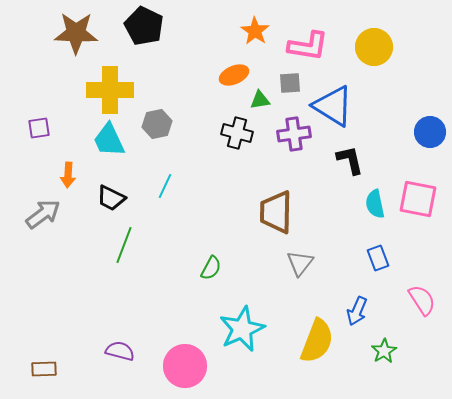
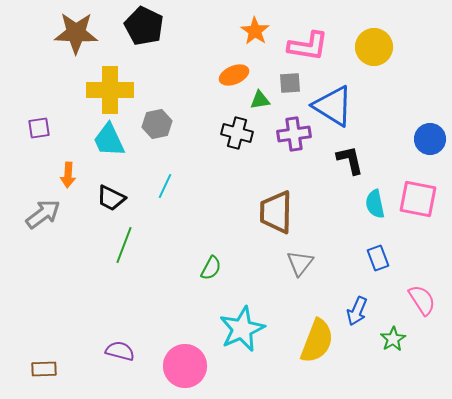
blue circle: moved 7 px down
green star: moved 9 px right, 12 px up
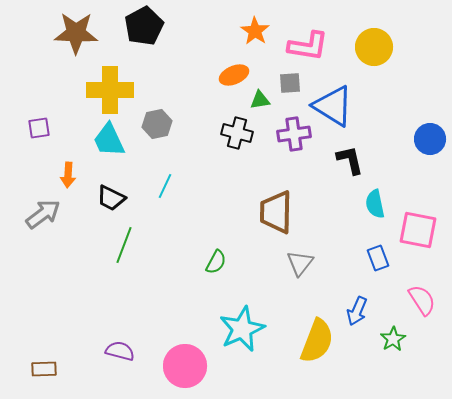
black pentagon: rotated 18 degrees clockwise
pink square: moved 31 px down
green semicircle: moved 5 px right, 6 px up
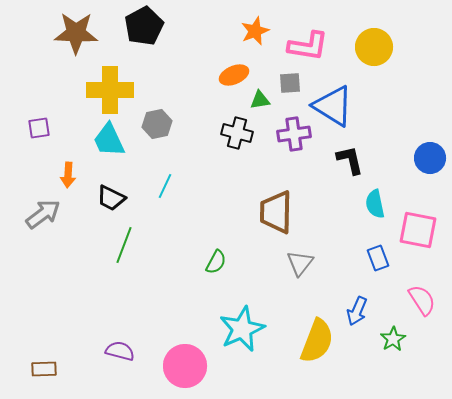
orange star: rotated 16 degrees clockwise
blue circle: moved 19 px down
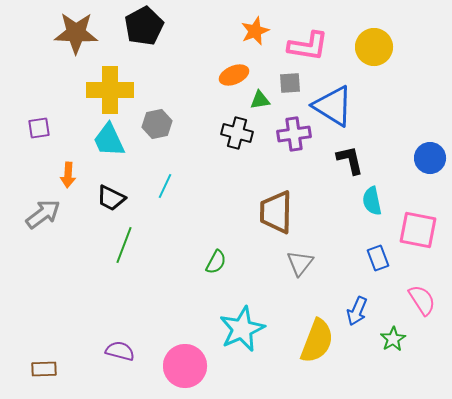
cyan semicircle: moved 3 px left, 3 px up
